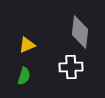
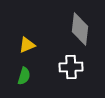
gray diamond: moved 3 px up
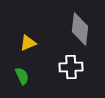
yellow triangle: moved 1 px right, 2 px up
green semicircle: moved 2 px left; rotated 42 degrees counterclockwise
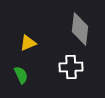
green semicircle: moved 1 px left, 1 px up
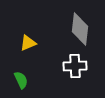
white cross: moved 4 px right, 1 px up
green semicircle: moved 5 px down
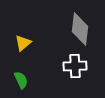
yellow triangle: moved 5 px left; rotated 18 degrees counterclockwise
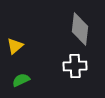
yellow triangle: moved 8 px left, 3 px down
green semicircle: rotated 90 degrees counterclockwise
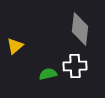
green semicircle: moved 27 px right, 6 px up; rotated 12 degrees clockwise
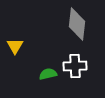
gray diamond: moved 3 px left, 5 px up
yellow triangle: rotated 18 degrees counterclockwise
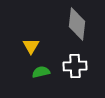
yellow triangle: moved 16 px right
green semicircle: moved 7 px left, 2 px up
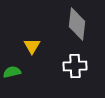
yellow triangle: moved 1 px right
green semicircle: moved 29 px left
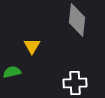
gray diamond: moved 4 px up
white cross: moved 17 px down
